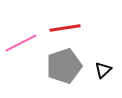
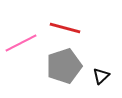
red line: rotated 24 degrees clockwise
black triangle: moved 2 px left, 6 px down
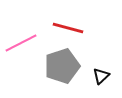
red line: moved 3 px right
gray pentagon: moved 2 px left
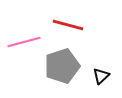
red line: moved 3 px up
pink line: moved 3 px right, 1 px up; rotated 12 degrees clockwise
